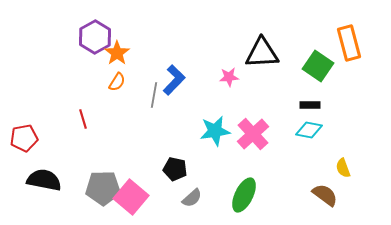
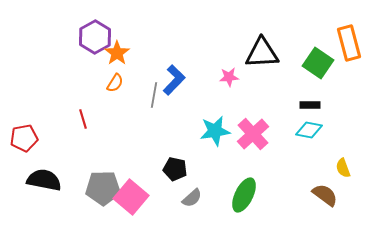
green square: moved 3 px up
orange semicircle: moved 2 px left, 1 px down
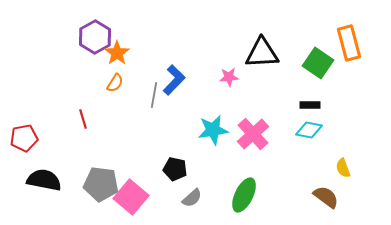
cyan star: moved 2 px left, 1 px up
gray pentagon: moved 2 px left, 4 px up; rotated 8 degrees clockwise
brown semicircle: moved 1 px right, 2 px down
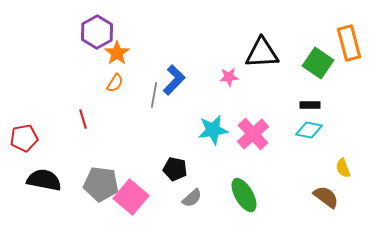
purple hexagon: moved 2 px right, 5 px up
green ellipse: rotated 56 degrees counterclockwise
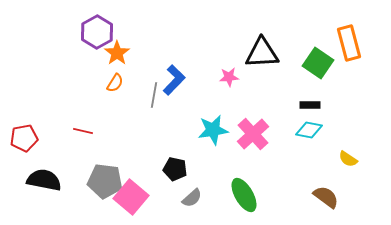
red line: moved 12 px down; rotated 60 degrees counterclockwise
yellow semicircle: moved 5 px right, 9 px up; rotated 36 degrees counterclockwise
gray pentagon: moved 4 px right, 3 px up
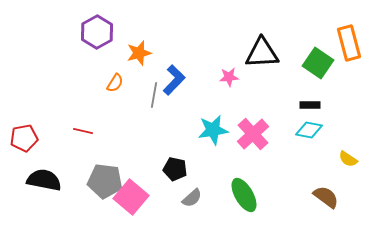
orange star: moved 22 px right; rotated 20 degrees clockwise
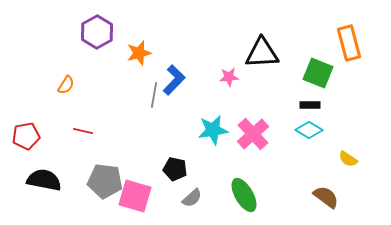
green square: moved 10 px down; rotated 12 degrees counterclockwise
orange semicircle: moved 49 px left, 2 px down
cyan diamond: rotated 20 degrees clockwise
red pentagon: moved 2 px right, 2 px up
pink square: moved 4 px right, 1 px up; rotated 24 degrees counterclockwise
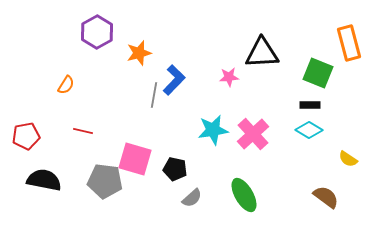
pink square: moved 37 px up
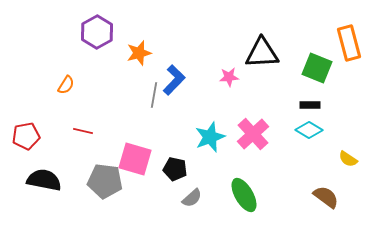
green square: moved 1 px left, 5 px up
cyan star: moved 3 px left, 7 px down; rotated 12 degrees counterclockwise
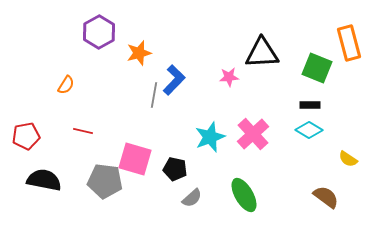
purple hexagon: moved 2 px right
